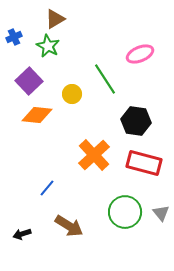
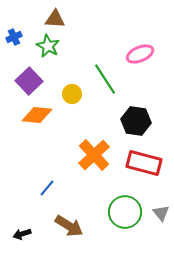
brown triangle: rotated 35 degrees clockwise
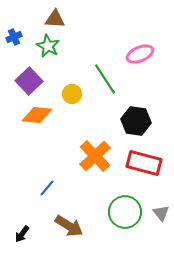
orange cross: moved 1 px right, 1 px down
black arrow: rotated 36 degrees counterclockwise
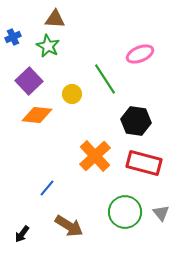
blue cross: moved 1 px left
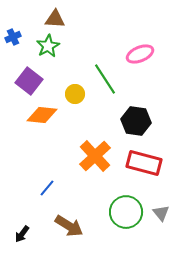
green star: rotated 15 degrees clockwise
purple square: rotated 8 degrees counterclockwise
yellow circle: moved 3 px right
orange diamond: moved 5 px right
green circle: moved 1 px right
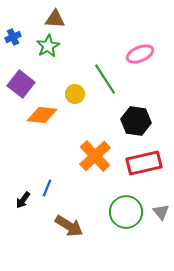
purple square: moved 8 px left, 3 px down
red rectangle: rotated 28 degrees counterclockwise
blue line: rotated 18 degrees counterclockwise
gray triangle: moved 1 px up
black arrow: moved 1 px right, 34 px up
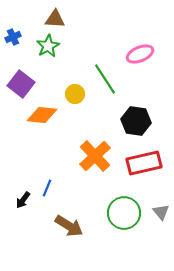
green circle: moved 2 px left, 1 px down
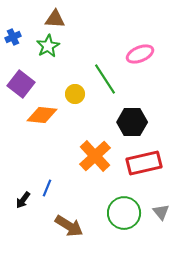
black hexagon: moved 4 px left, 1 px down; rotated 8 degrees counterclockwise
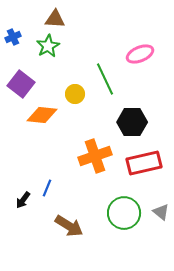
green line: rotated 8 degrees clockwise
orange cross: rotated 24 degrees clockwise
gray triangle: rotated 12 degrees counterclockwise
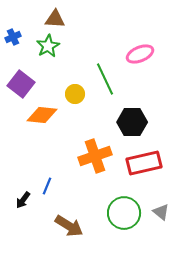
blue line: moved 2 px up
